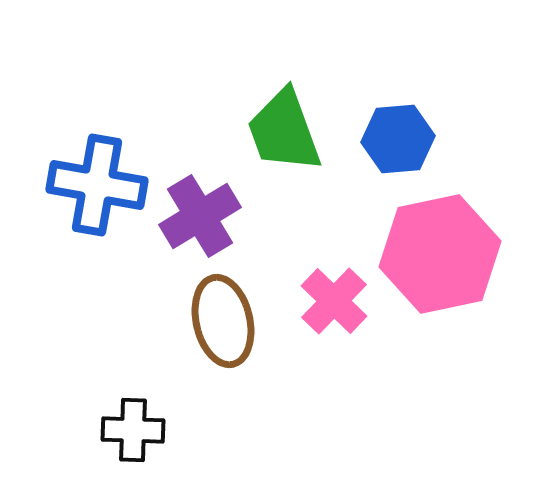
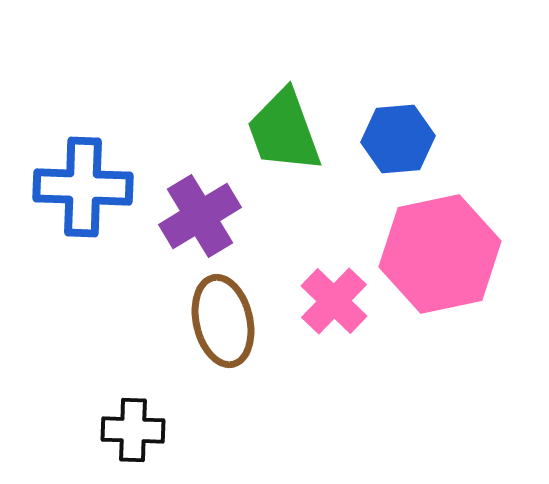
blue cross: moved 14 px left, 2 px down; rotated 8 degrees counterclockwise
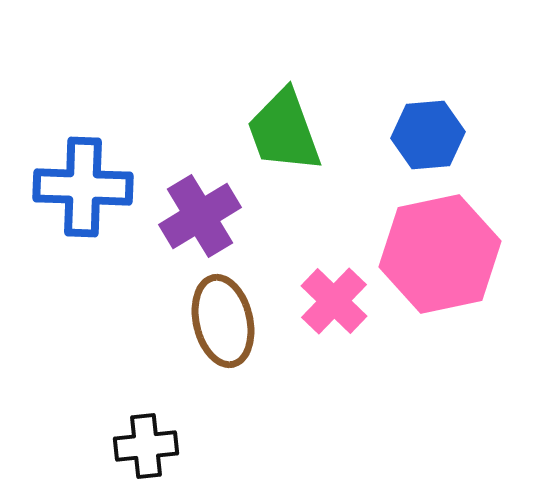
blue hexagon: moved 30 px right, 4 px up
black cross: moved 13 px right, 16 px down; rotated 8 degrees counterclockwise
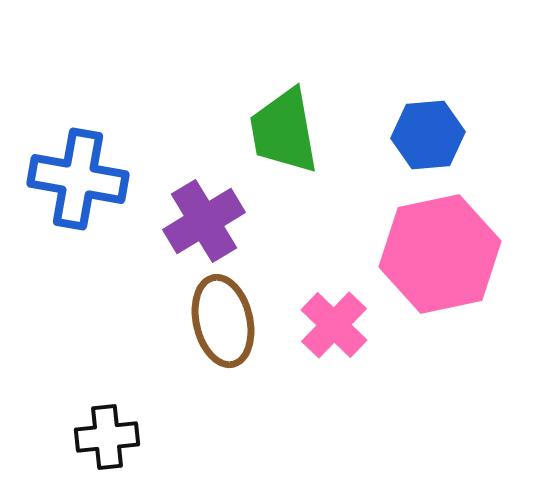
green trapezoid: rotated 10 degrees clockwise
blue cross: moved 5 px left, 8 px up; rotated 8 degrees clockwise
purple cross: moved 4 px right, 5 px down
pink cross: moved 24 px down
black cross: moved 39 px left, 9 px up
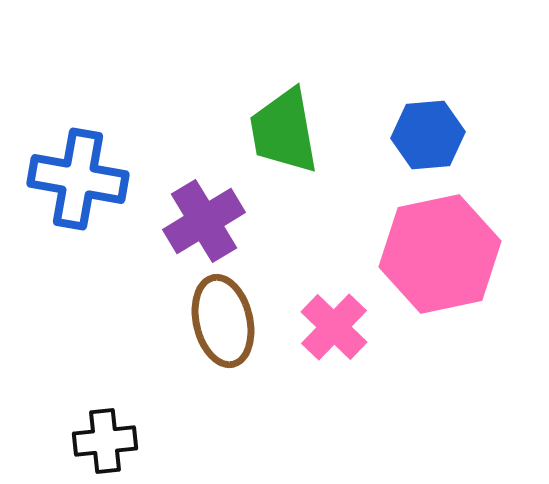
pink cross: moved 2 px down
black cross: moved 2 px left, 4 px down
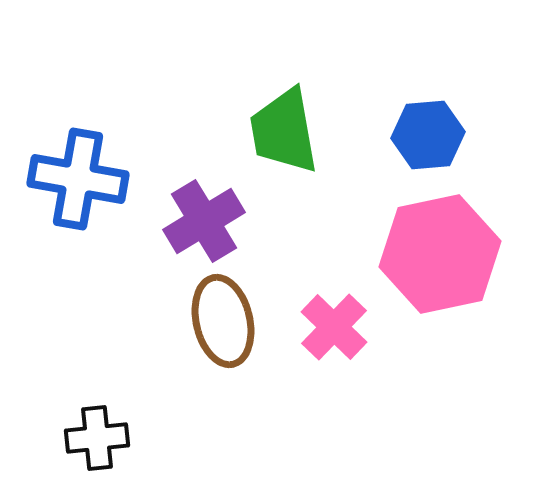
black cross: moved 8 px left, 3 px up
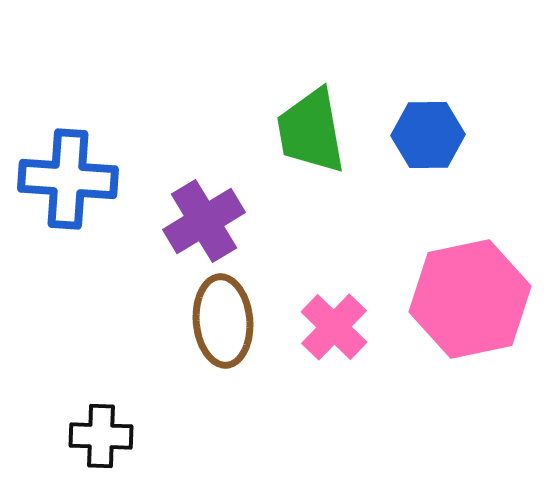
green trapezoid: moved 27 px right
blue hexagon: rotated 4 degrees clockwise
blue cross: moved 10 px left; rotated 6 degrees counterclockwise
pink hexagon: moved 30 px right, 45 px down
brown ellipse: rotated 8 degrees clockwise
black cross: moved 4 px right, 2 px up; rotated 8 degrees clockwise
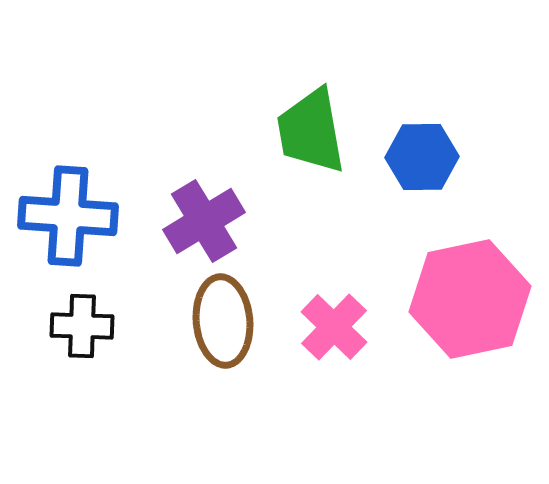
blue hexagon: moved 6 px left, 22 px down
blue cross: moved 37 px down
black cross: moved 19 px left, 110 px up
